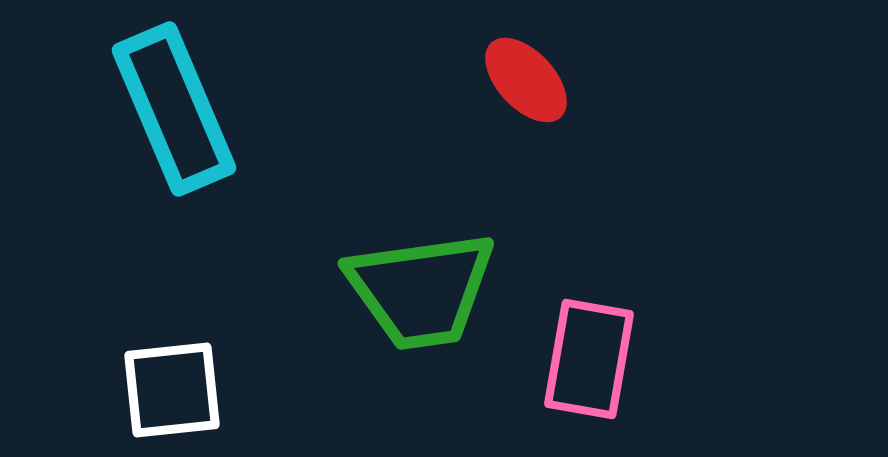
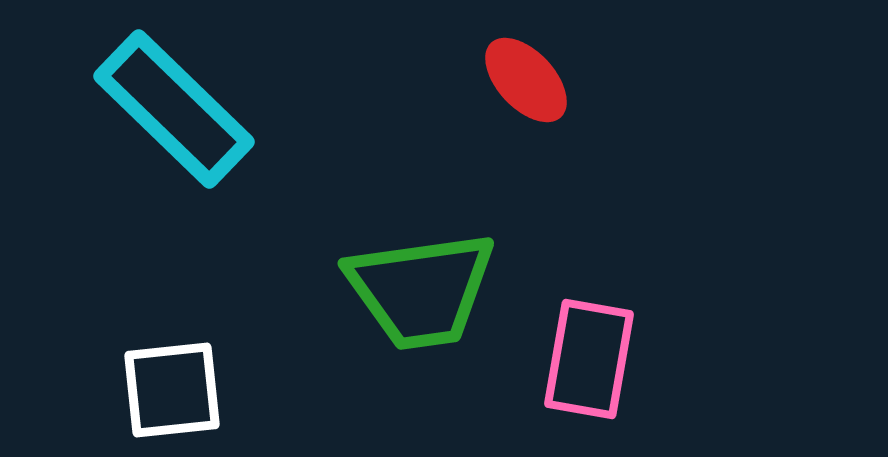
cyan rectangle: rotated 23 degrees counterclockwise
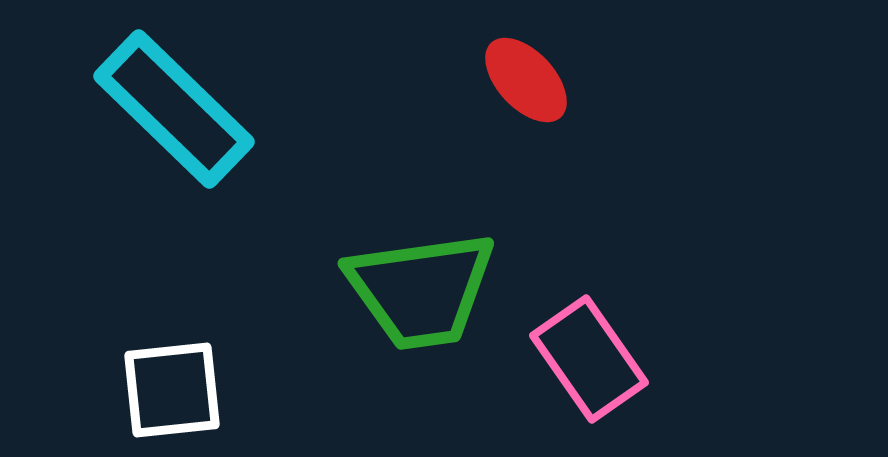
pink rectangle: rotated 45 degrees counterclockwise
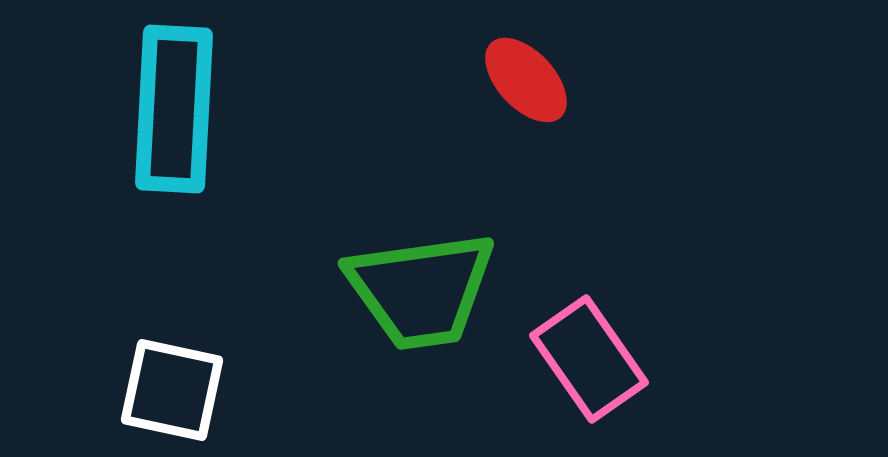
cyan rectangle: rotated 49 degrees clockwise
white square: rotated 18 degrees clockwise
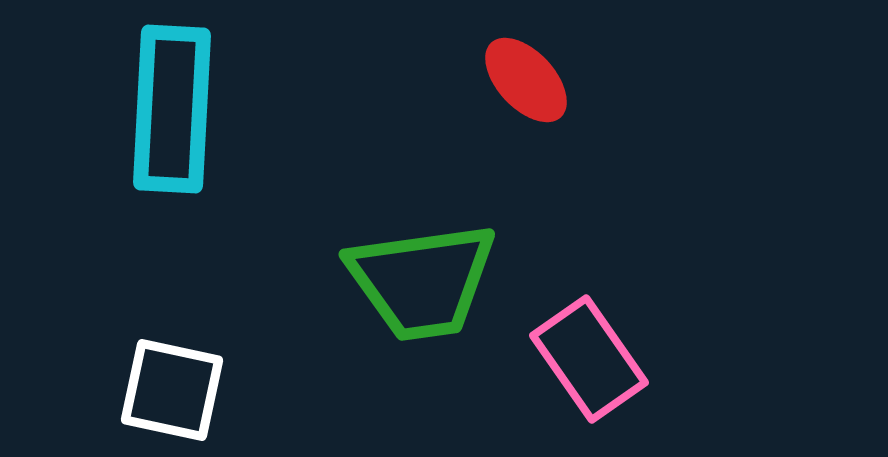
cyan rectangle: moved 2 px left
green trapezoid: moved 1 px right, 9 px up
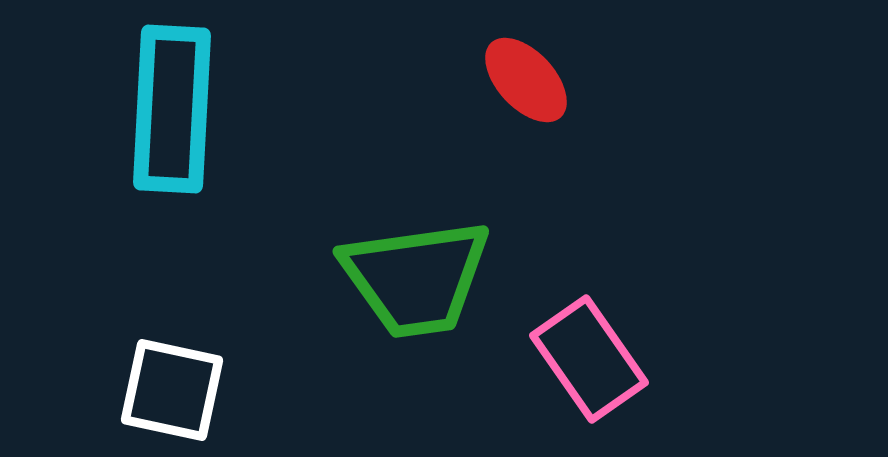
green trapezoid: moved 6 px left, 3 px up
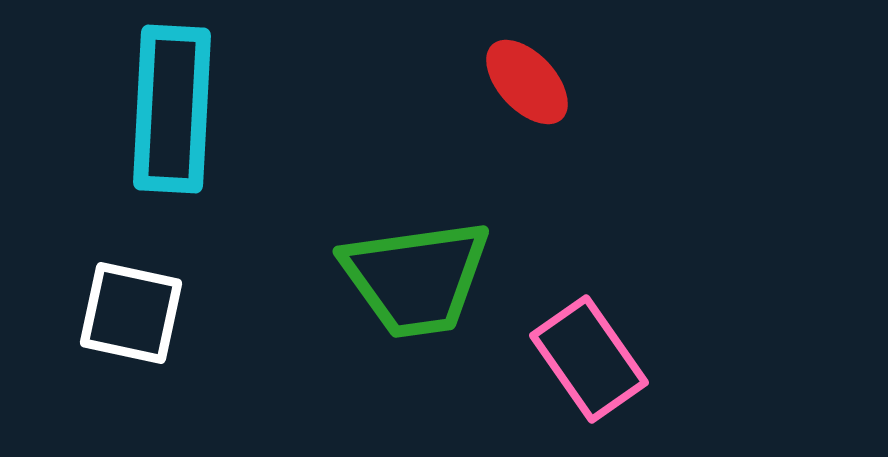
red ellipse: moved 1 px right, 2 px down
white square: moved 41 px left, 77 px up
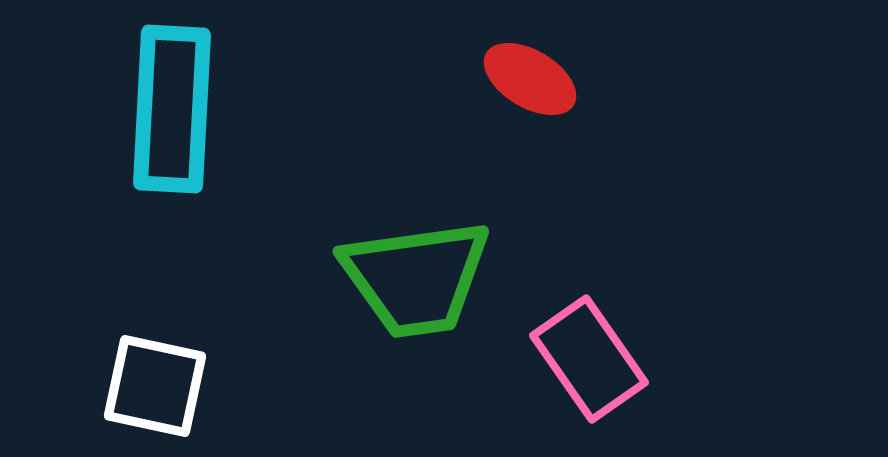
red ellipse: moved 3 px right, 3 px up; rotated 16 degrees counterclockwise
white square: moved 24 px right, 73 px down
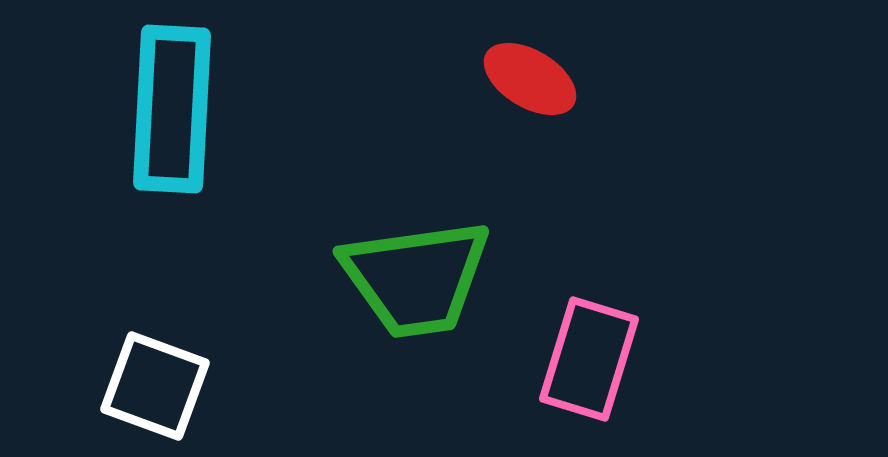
pink rectangle: rotated 52 degrees clockwise
white square: rotated 8 degrees clockwise
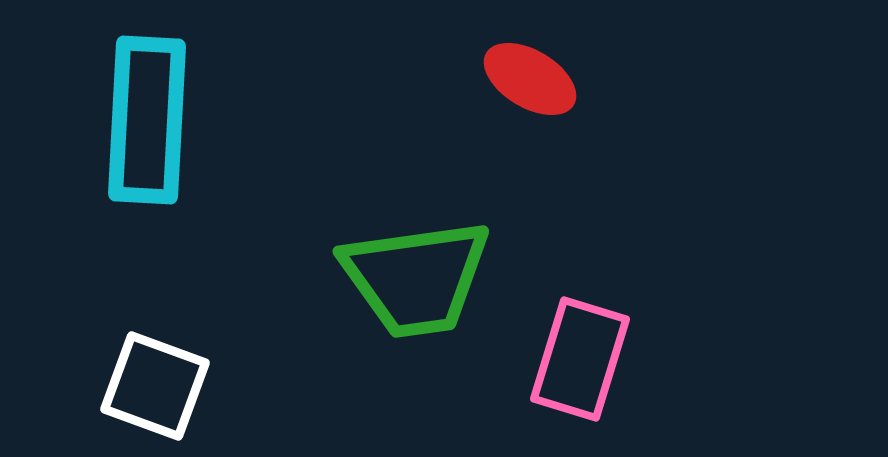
cyan rectangle: moved 25 px left, 11 px down
pink rectangle: moved 9 px left
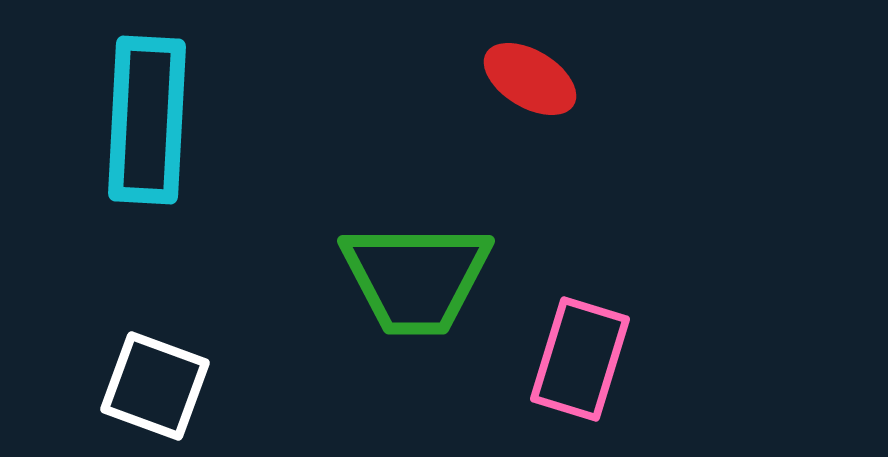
green trapezoid: rotated 8 degrees clockwise
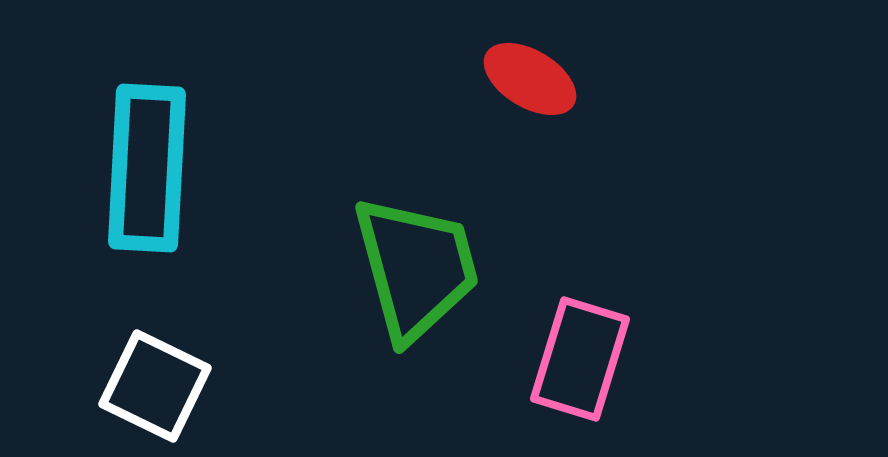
cyan rectangle: moved 48 px down
green trapezoid: moved 10 px up; rotated 105 degrees counterclockwise
white square: rotated 6 degrees clockwise
